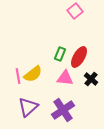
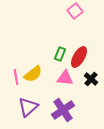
pink line: moved 2 px left, 1 px down
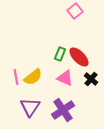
red ellipse: rotated 75 degrees counterclockwise
yellow semicircle: moved 3 px down
pink triangle: rotated 18 degrees clockwise
purple triangle: moved 2 px right; rotated 15 degrees counterclockwise
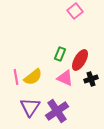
red ellipse: moved 1 px right, 3 px down; rotated 75 degrees clockwise
black cross: rotated 32 degrees clockwise
purple cross: moved 6 px left, 1 px down
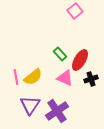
green rectangle: rotated 64 degrees counterclockwise
purple triangle: moved 2 px up
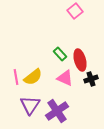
red ellipse: rotated 45 degrees counterclockwise
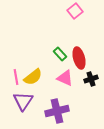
red ellipse: moved 1 px left, 2 px up
purple triangle: moved 7 px left, 4 px up
purple cross: rotated 20 degrees clockwise
